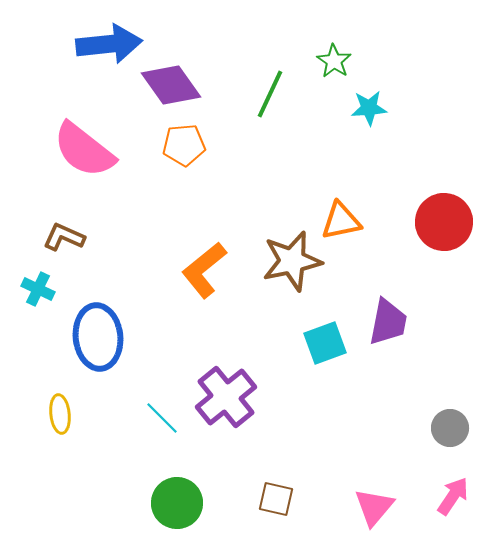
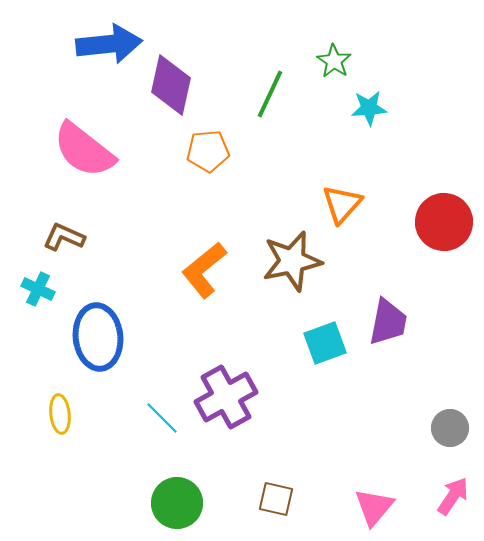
purple diamond: rotated 48 degrees clockwise
orange pentagon: moved 24 px right, 6 px down
orange triangle: moved 1 px right, 17 px up; rotated 36 degrees counterclockwise
purple cross: rotated 10 degrees clockwise
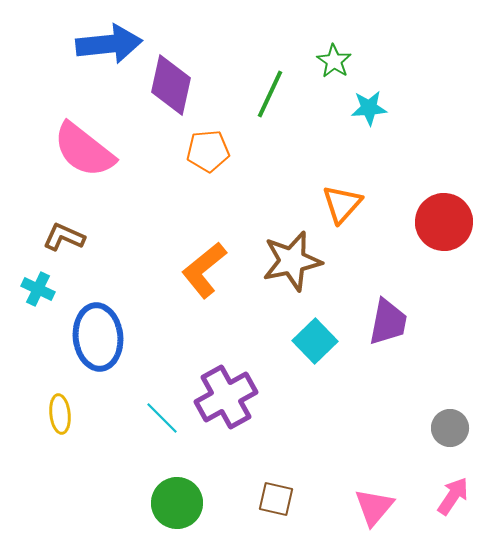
cyan square: moved 10 px left, 2 px up; rotated 24 degrees counterclockwise
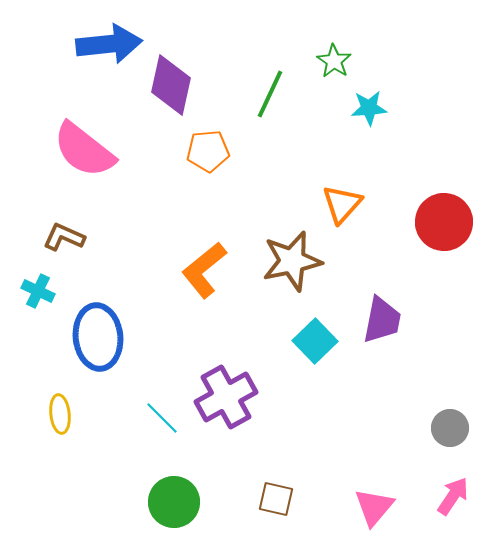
cyan cross: moved 2 px down
purple trapezoid: moved 6 px left, 2 px up
green circle: moved 3 px left, 1 px up
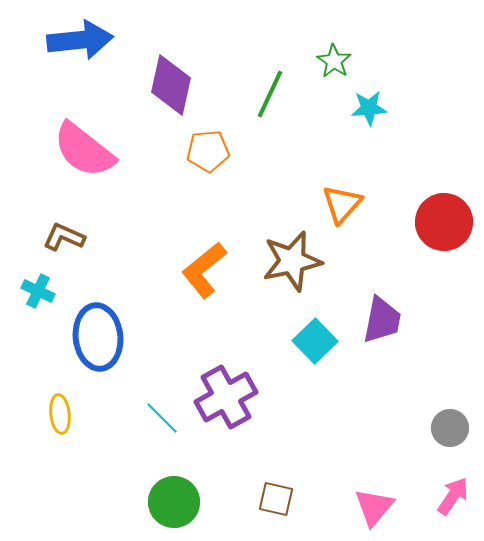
blue arrow: moved 29 px left, 4 px up
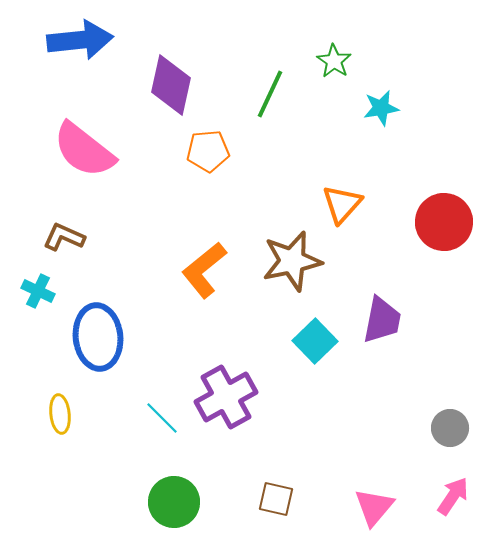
cyan star: moved 12 px right; rotated 6 degrees counterclockwise
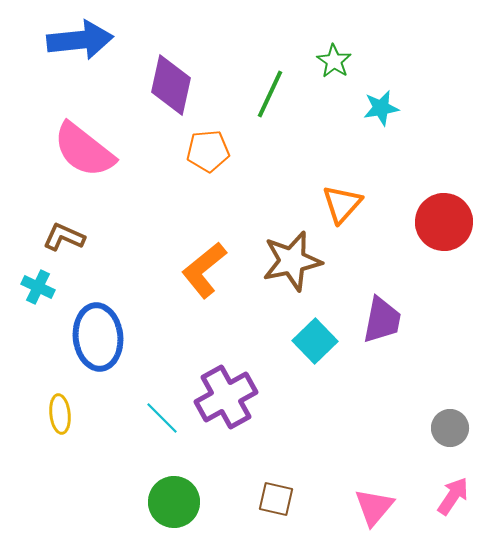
cyan cross: moved 4 px up
